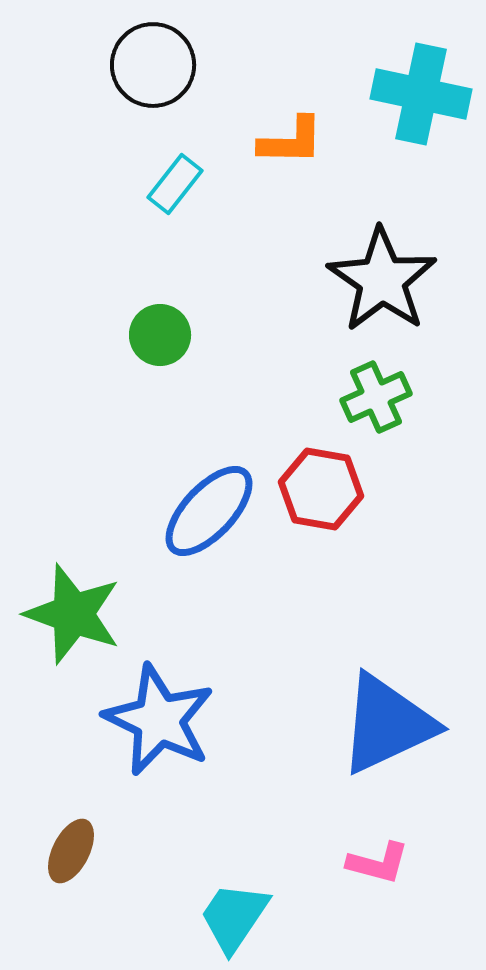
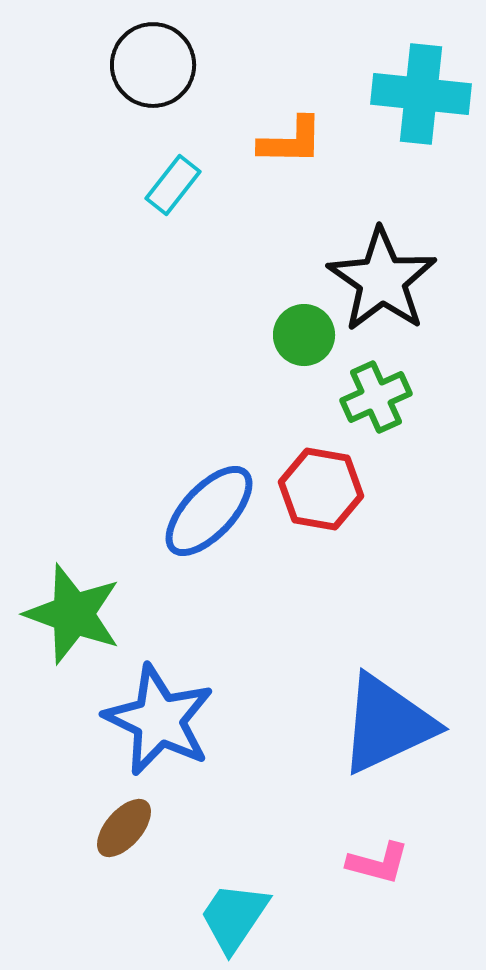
cyan cross: rotated 6 degrees counterclockwise
cyan rectangle: moved 2 px left, 1 px down
green circle: moved 144 px right
brown ellipse: moved 53 px right, 23 px up; rotated 14 degrees clockwise
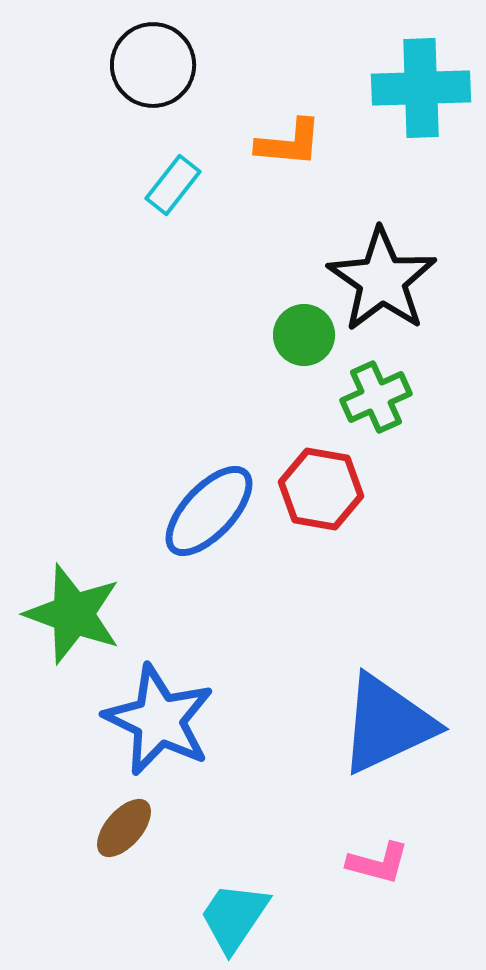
cyan cross: moved 6 px up; rotated 8 degrees counterclockwise
orange L-shape: moved 2 px left, 2 px down; rotated 4 degrees clockwise
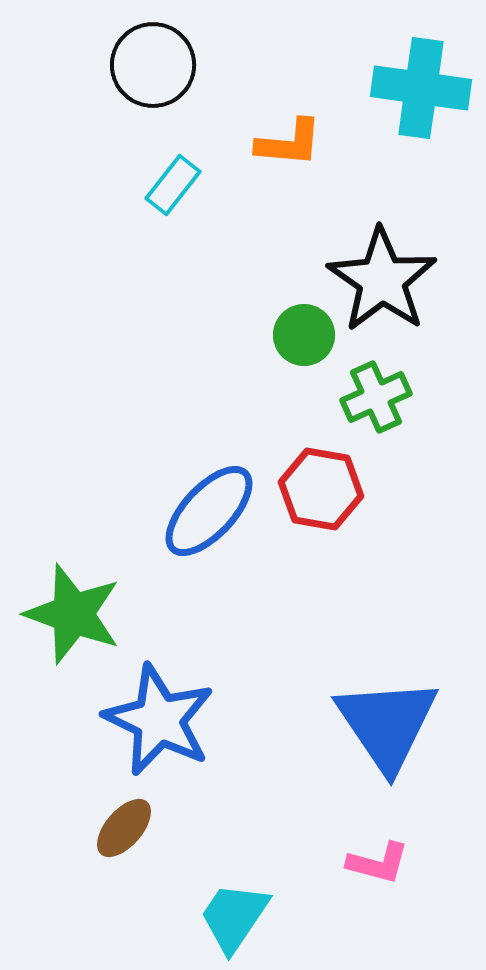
cyan cross: rotated 10 degrees clockwise
blue triangle: rotated 39 degrees counterclockwise
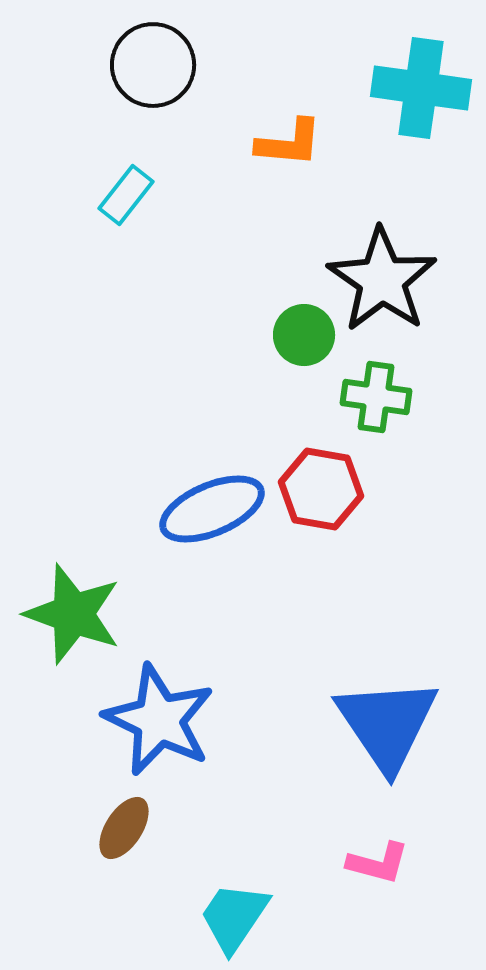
cyan rectangle: moved 47 px left, 10 px down
green cross: rotated 32 degrees clockwise
blue ellipse: moved 3 px right, 2 px up; rotated 24 degrees clockwise
brown ellipse: rotated 8 degrees counterclockwise
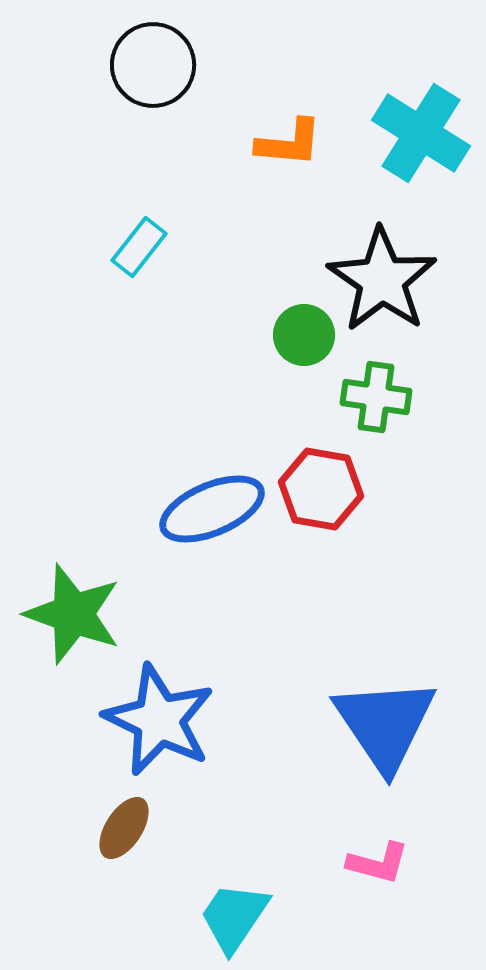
cyan cross: moved 45 px down; rotated 24 degrees clockwise
cyan rectangle: moved 13 px right, 52 px down
blue triangle: moved 2 px left
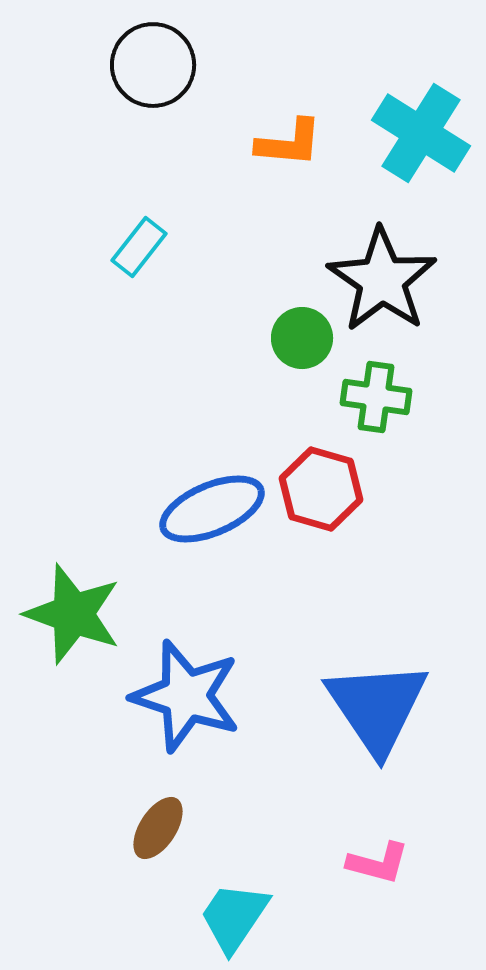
green circle: moved 2 px left, 3 px down
red hexagon: rotated 6 degrees clockwise
blue star: moved 27 px right, 24 px up; rotated 8 degrees counterclockwise
blue triangle: moved 8 px left, 17 px up
brown ellipse: moved 34 px right
